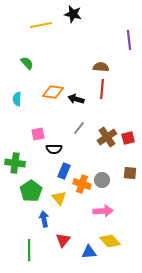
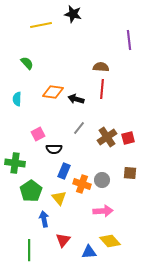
pink square: rotated 16 degrees counterclockwise
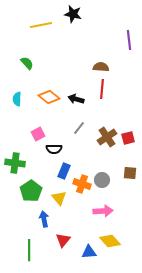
orange diamond: moved 4 px left, 5 px down; rotated 30 degrees clockwise
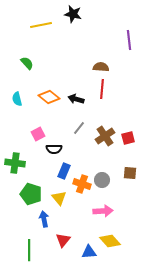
cyan semicircle: rotated 16 degrees counterclockwise
brown cross: moved 2 px left, 1 px up
green pentagon: moved 3 px down; rotated 20 degrees counterclockwise
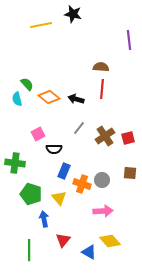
green semicircle: moved 21 px down
blue triangle: rotated 35 degrees clockwise
